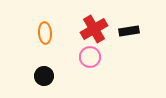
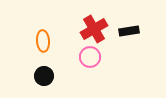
orange ellipse: moved 2 px left, 8 px down
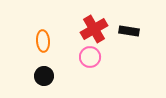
black rectangle: rotated 18 degrees clockwise
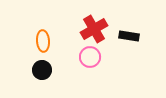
black rectangle: moved 5 px down
black circle: moved 2 px left, 6 px up
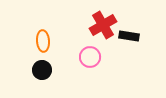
red cross: moved 9 px right, 4 px up
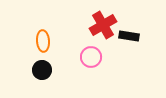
pink circle: moved 1 px right
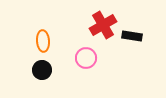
black rectangle: moved 3 px right
pink circle: moved 5 px left, 1 px down
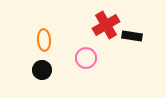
red cross: moved 3 px right
orange ellipse: moved 1 px right, 1 px up
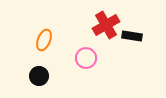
orange ellipse: rotated 25 degrees clockwise
black circle: moved 3 px left, 6 px down
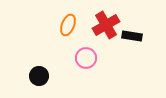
orange ellipse: moved 24 px right, 15 px up
